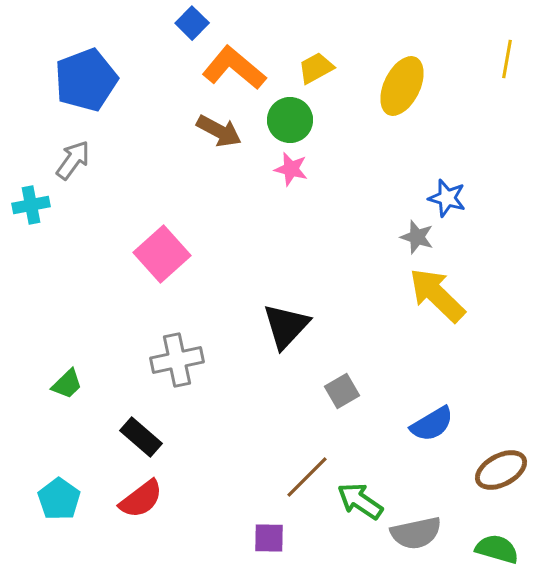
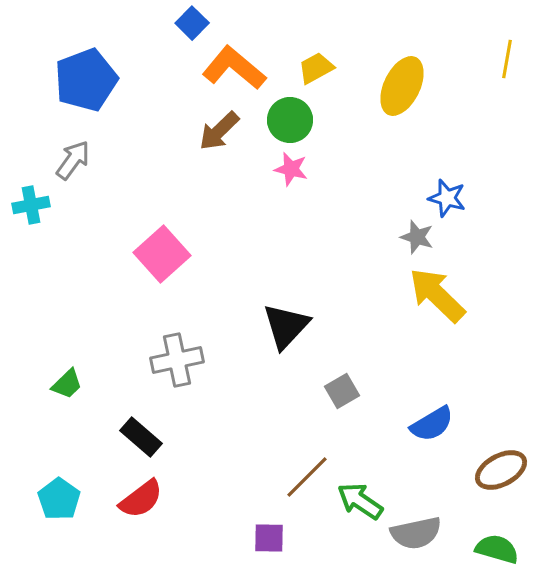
brown arrow: rotated 108 degrees clockwise
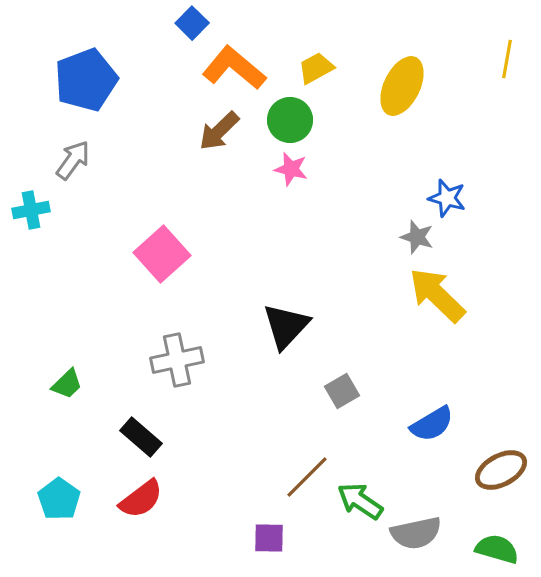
cyan cross: moved 5 px down
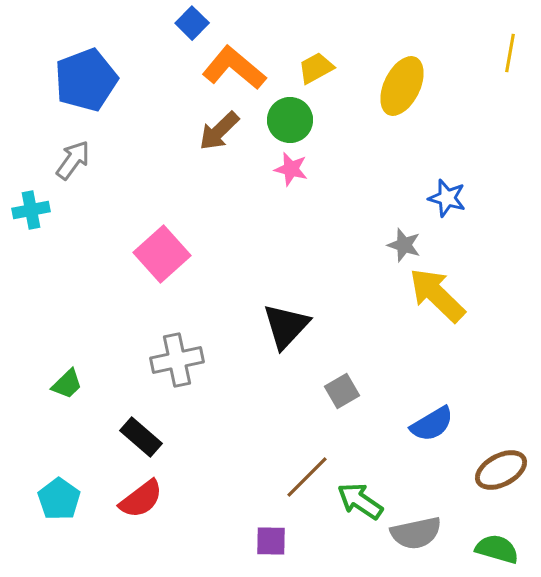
yellow line: moved 3 px right, 6 px up
gray star: moved 13 px left, 8 px down
purple square: moved 2 px right, 3 px down
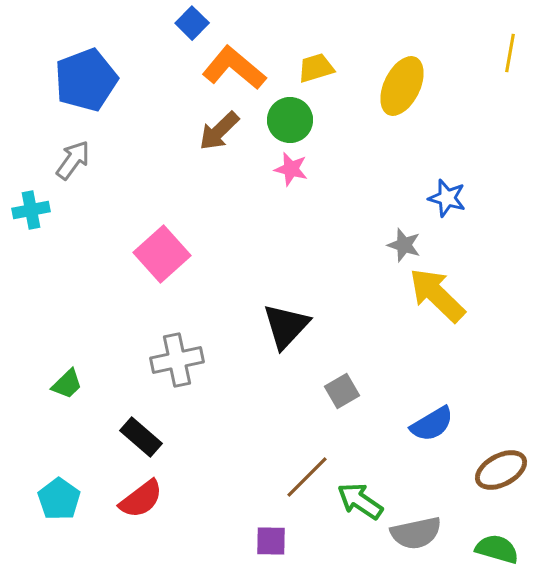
yellow trapezoid: rotated 12 degrees clockwise
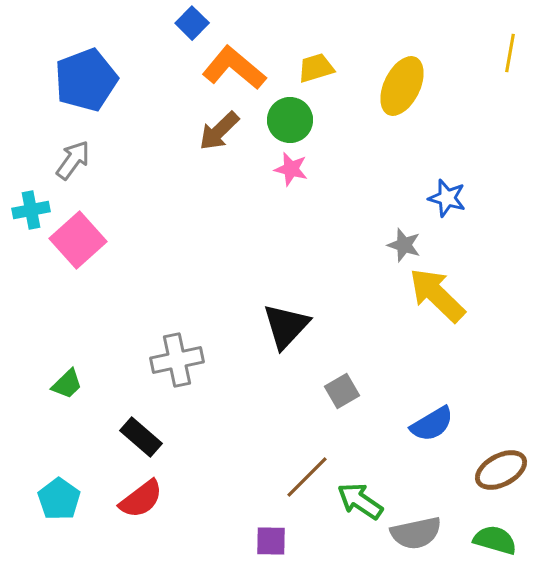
pink square: moved 84 px left, 14 px up
green semicircle: moved 2 px left, 9 px up
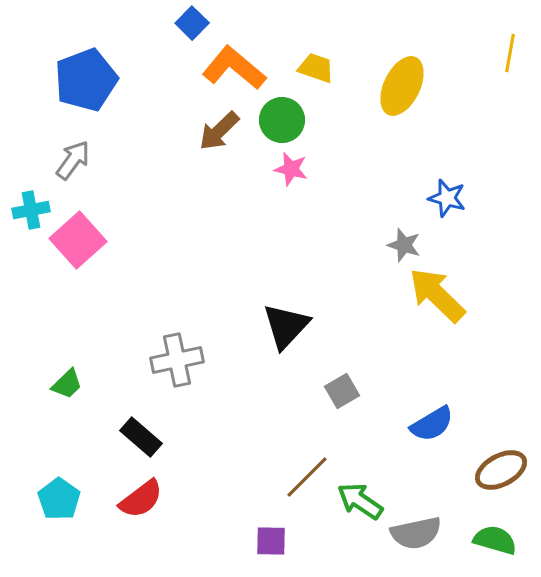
yellow trapezoid: rotated 36 degrees clockwise
green circle: moved 8 px left
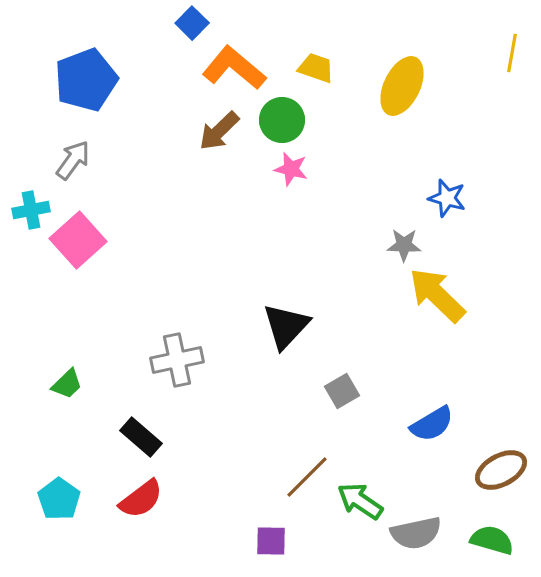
yellow line: moved 2 px right
gray star: rotated 16 degrees counterclockwise
green semicircle: moved 3 px left
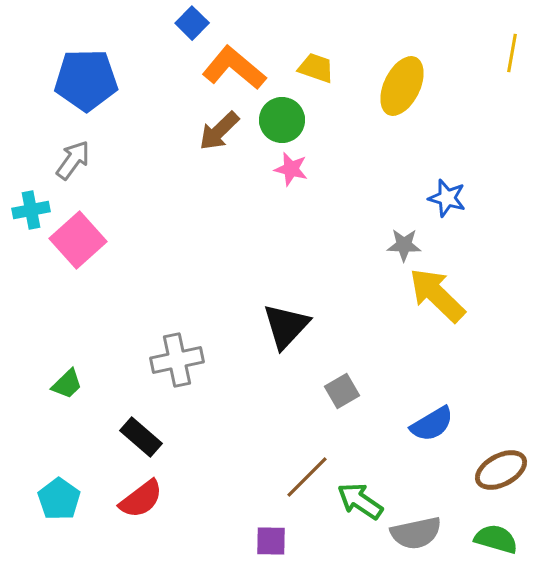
blue pentagon: rotated 20 degrees clockwise
green semicircle: moved 4 px right, 1 px up
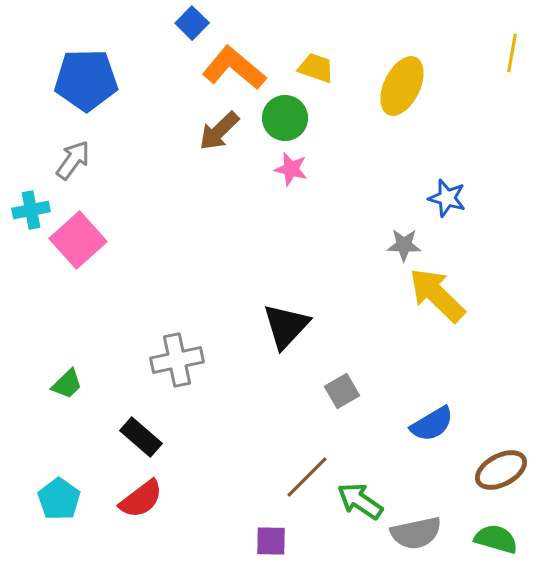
green circle: moved 3 px right, 2 px up
